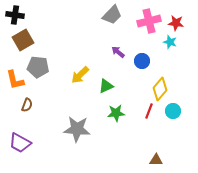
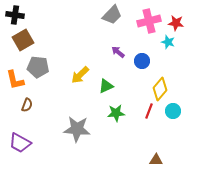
cyan star: moved 2 px left
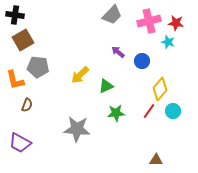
red line: rotated 14 degrees clockwise
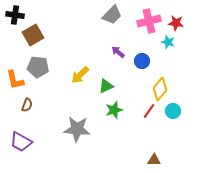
brown square: moved 10 px right, 5 px up
green star: moved 2 px left, 3 px up; rotated 12 degrees counterclockwise
purple trapezoid: moved 1 px right, 1 px up
brown triangle: moved 2 px left
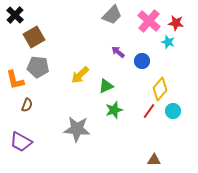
black cross: rotated 36 degrees clockwise
pink cross: rotated 35 degrees counterclockwise
brown square: moved 1 px right, 2 px down
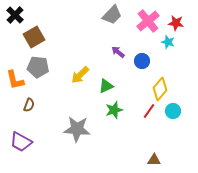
pink cross: moved 1 px left; rotated 10 degrees clockwise
brown semicircle: moved 2 px right
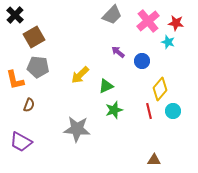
red line: rotated 49 degrees counterclockwise
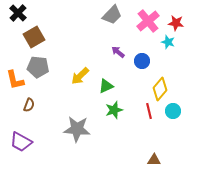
black cross: moved 3 px right, 2 px up
yellow arrow: moved 1 px down
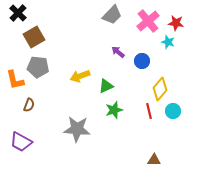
yellow arrow: rotated 24 degrees clockwise
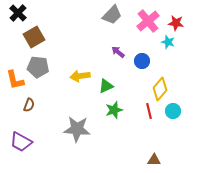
yellow arrow: rotated 12 degrees clockwise
